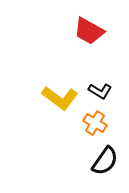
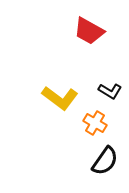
black L-shape: moved 10 px right
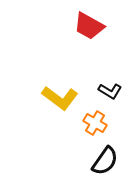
red trapezoid: moved 5 px up
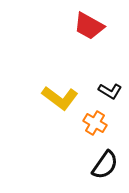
black semicircle: moved 4 px down
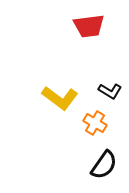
red trapezoid: rotated 36 degrees counterclockwise
black semicircle: moved 1 px left
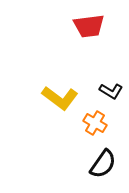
black L-shape: moved 1 px right
black semicircle: moved 1 px left, 1 px up
